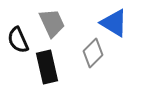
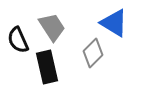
gray trapezoid: moved 4 px down; rotated 8 degrees counterclockwise
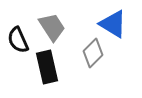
blue triangle: moved 1 px left, 1 px down
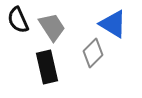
black semicircle: moved 20 px up
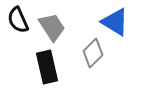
blue triangle: moved 2 px right, 2 px up
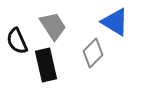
black semicircle: moved 1 px left, 21 px down
gray trapezoid: moved 1 px right, 1 px up
black rectangle: moved 1 px left, 2 px up
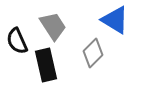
blue triangle: moved 2 px up
